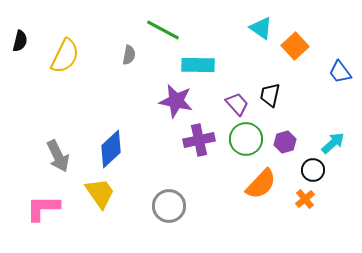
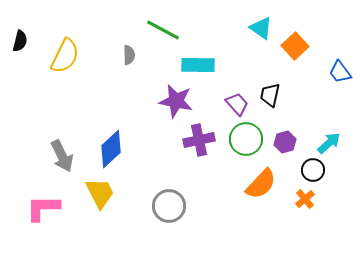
gray semicircle: rotated 12 degrees counterclockwise
cyan arrow: moved 4 px left
gray arrow: moved 4 px right
yellow trapezoid: rotated 8 degrees clockwise
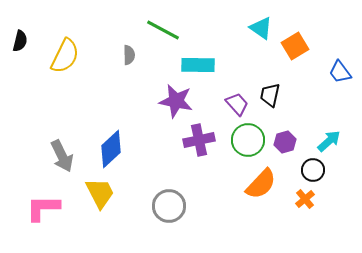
orange square: rotated 12 degrees clockwise
green circle: moved 2 px right, 1 px down
cyan arrow: moved 2 px up
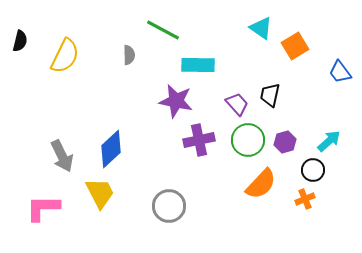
orange cross: rotated 18 degrees clockwise
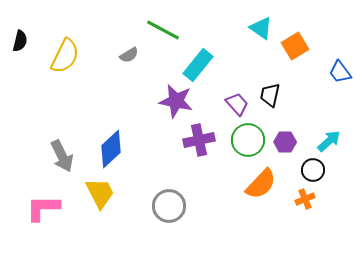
gray semicircle: rotated 60 degrees clockwise
cyan rectangle: rotated 52 degrees counterclockwise
purple hexagon: rotated 15 degrees clockwise
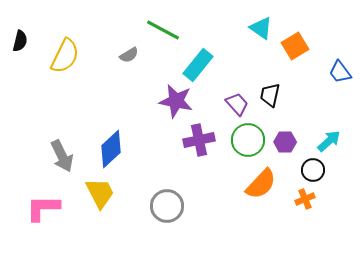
gray circle: moved 2 px left
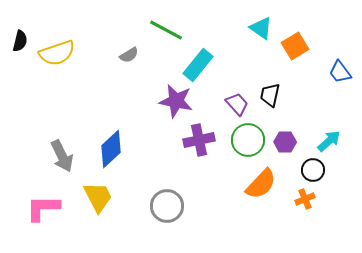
green line: moved 3 px right
yellow semicircle: moved 8 px left, 3 px up; rotated 45 degrees clockwise
yellow trapezoid: moved 2 px left, 4 px down
